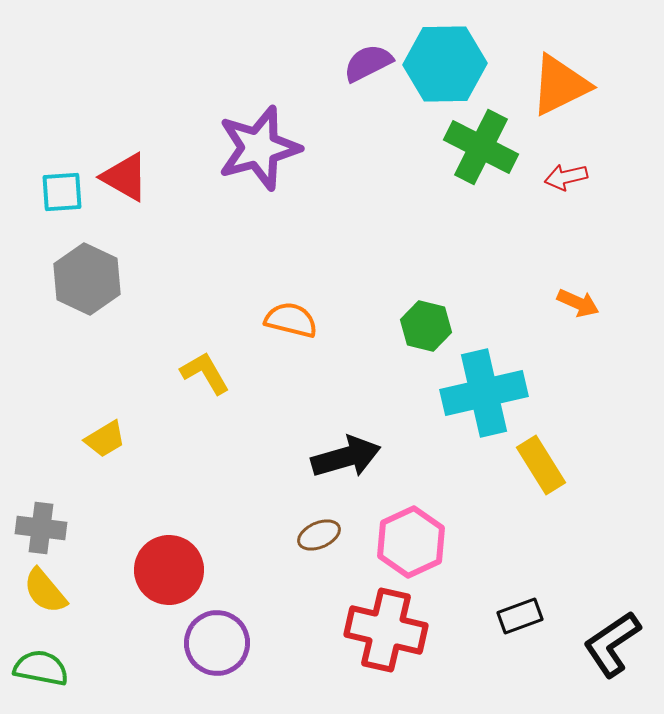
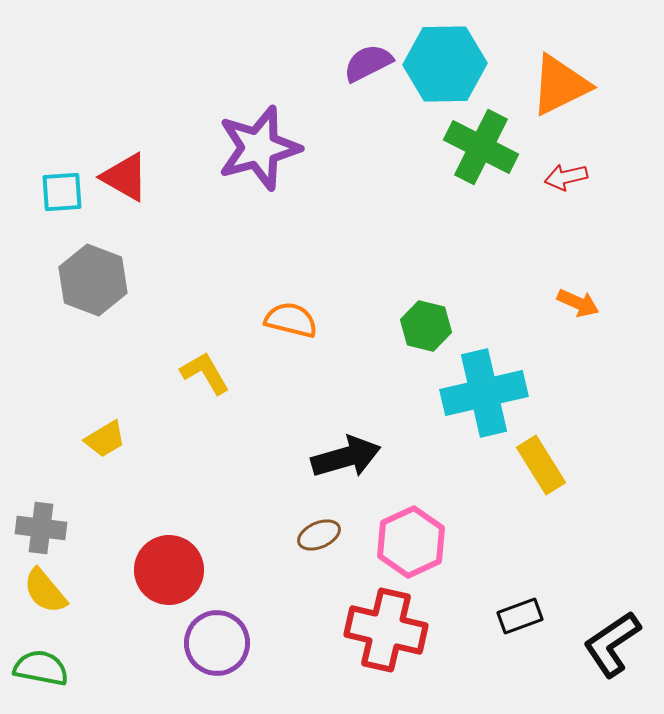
gray hexagon: moved 6 px right, 1 px down; rotated 4 degrees counterclockwise
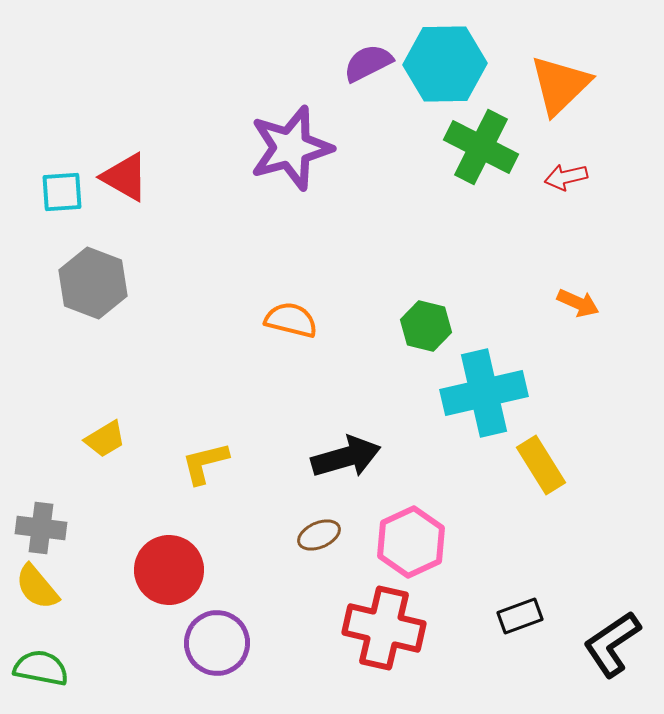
orange triangle: rotated 18 degrees counterclockwise
purple star: moved 32 px right
gray hexagon: moved 3 px down
yellow L-shape: moved 90 px down; rotated 74 degrees counterclockwise
yellow semicircle: moved 8 px left, 4 px up
red cross: moved 2 px left, 2 px up
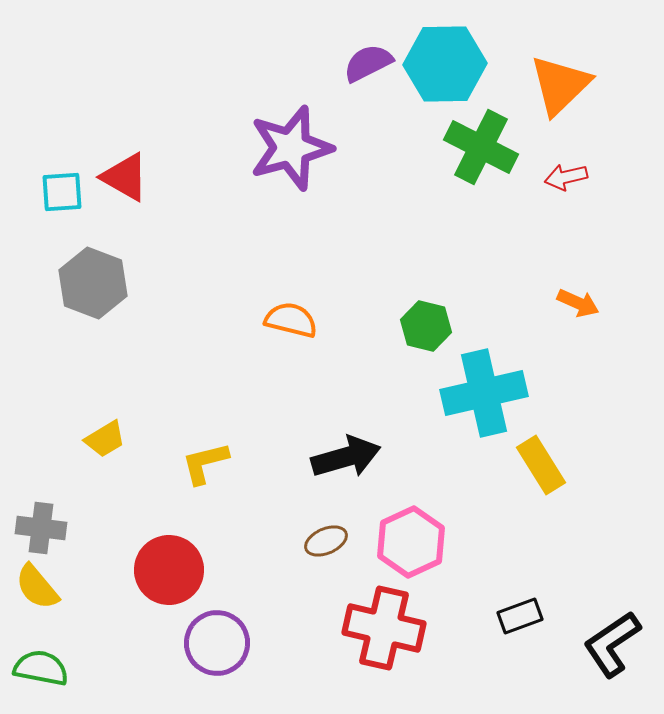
brown ellipse: moved 7 px right, 6 px down
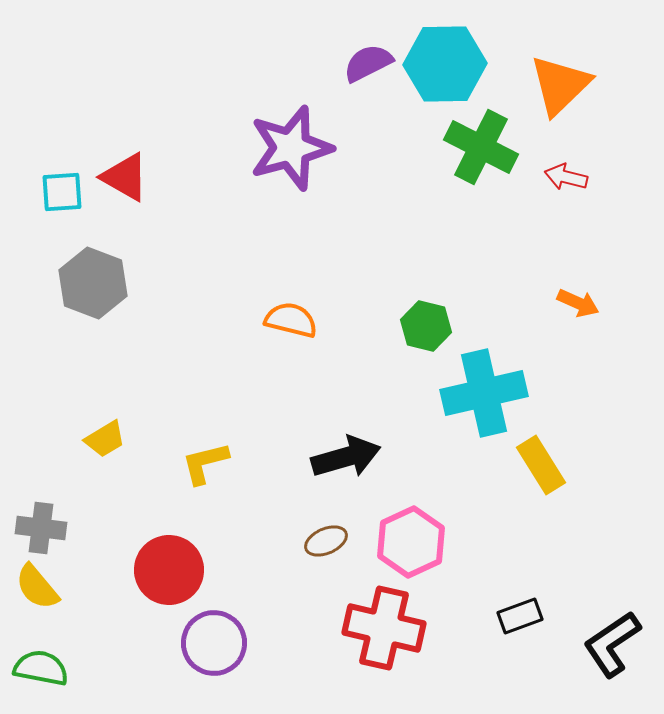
red arrow: rotated 27 degrees clockwise
purple circle: moved 3 px left
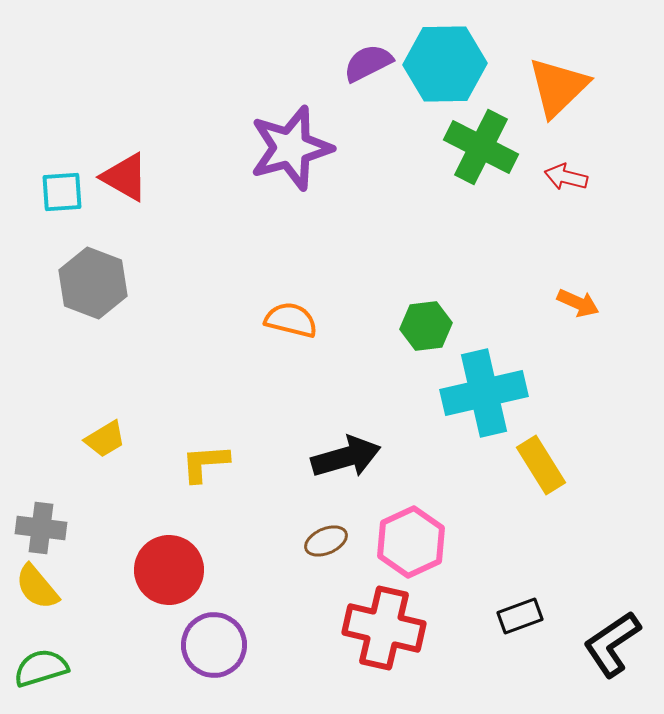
orange triangle: moved 2 px left, 2 px down
green hexagon: rotated 21 degrees counterclockwise
yellow L-shape: rotated 10 degrees clockwise
purple circle: moved 2 px down
green semicircle: rotated 28 degrees counterclockwise
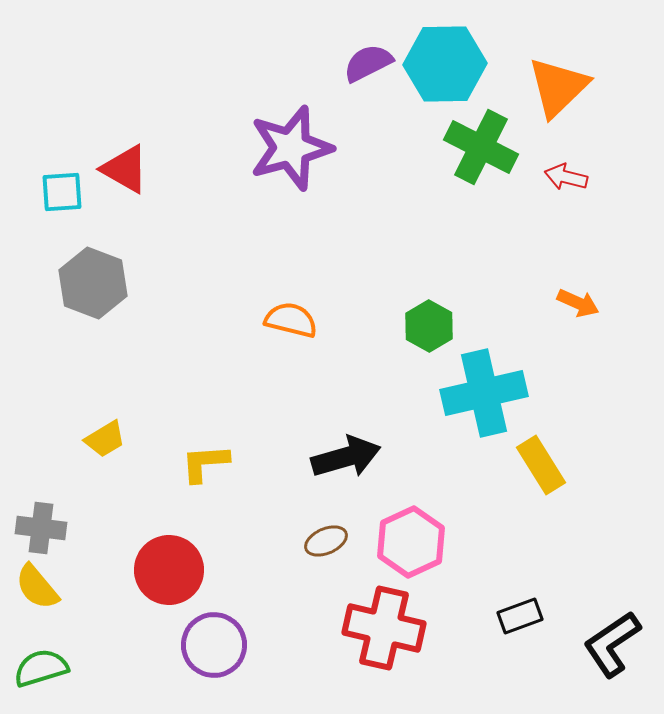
red triangle: moved 8 px up
green hexagon: moved 3 px right; rotated 24 degrees counterclockwise
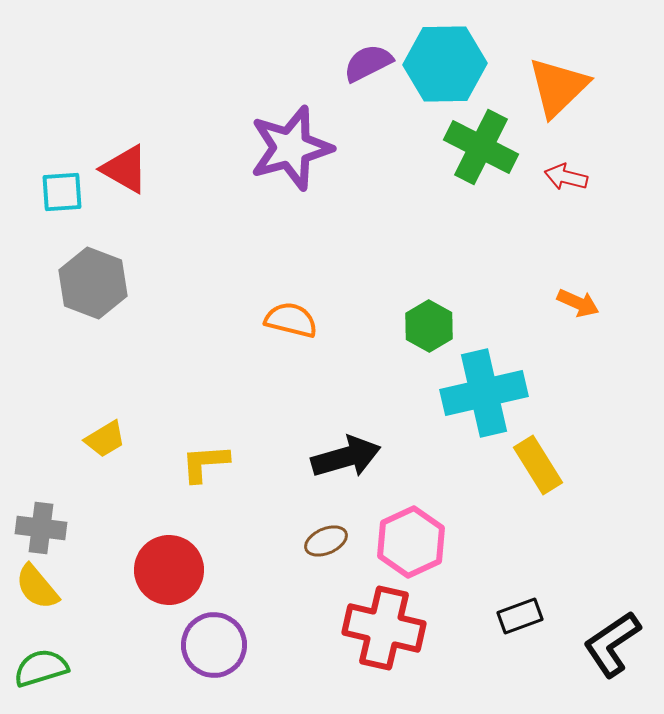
yellow rectangle: moved 3 px left
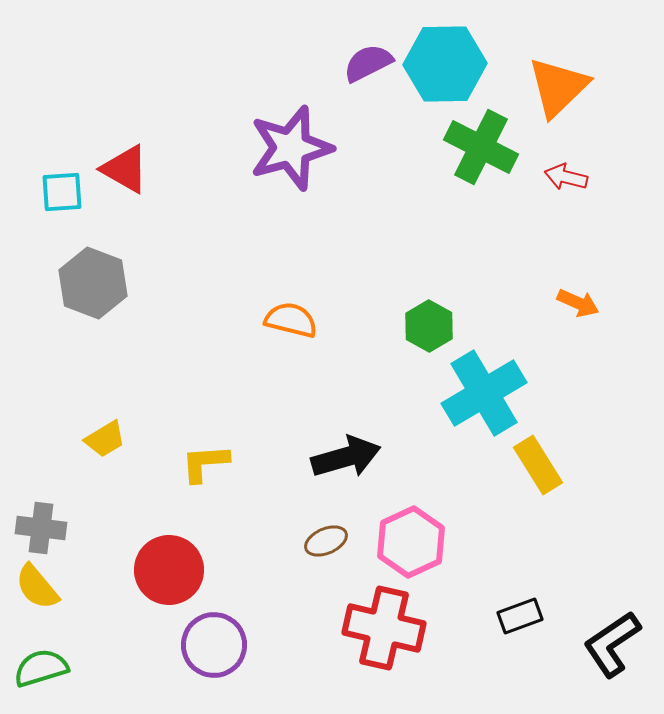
cyan cross: rotated 18 degrees counterclockwise
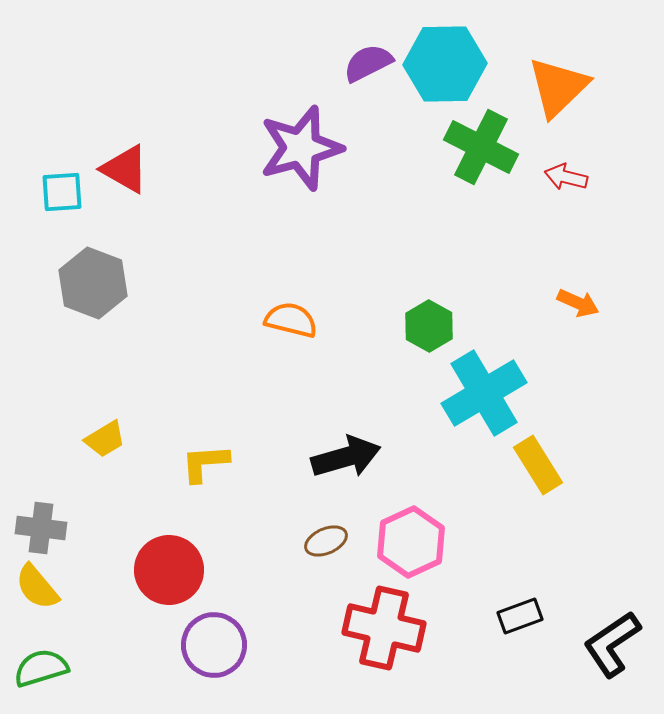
purple star: moved 10 px right
